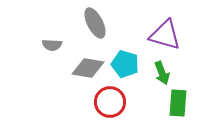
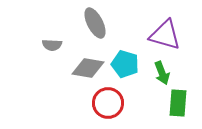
red circle: moved 2 px left, 1 px down
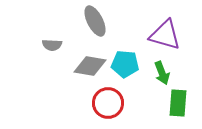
gray ellipse: moved 2 px up
cyan pentagon: rotated 12 degrees counterclockwise
gray diamond: moved 2 px right, 2 px up
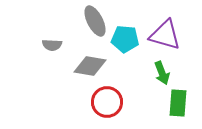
cyan pentagon: moved 25 px up
red circle: moved 1 px left, 1 px up
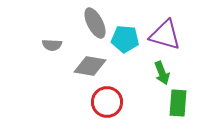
gray ellipse: moved 2 px down
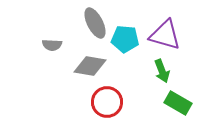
green arrow: moved 2 px up
green rectangle: rotated 64 degrees counterclockwise
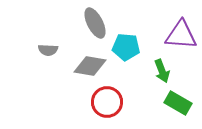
purple triangle: moved 16 px right; rotated 12 degrees counterclockwise
cyan pentagon: moved 1 px right, 8 px down
gray semicircle: moved 4 px left, 5 px down
